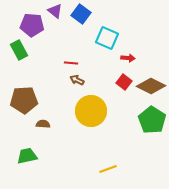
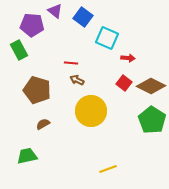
blue square: moved 2 px right, 3 px down
red square: moved 1 px down
brown pentagon: moved 13 px right, 10 px up; rotated 20 degrees clockwise
brown semicircle: rotated 32 degrees counterclockwise
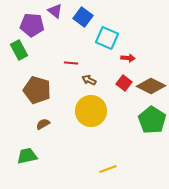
brown arrow: moved 12 px right
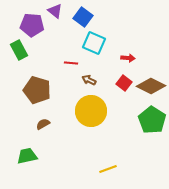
cyan square: moved 13 px left, 5 px down
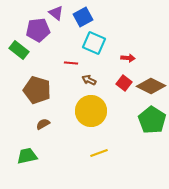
purple triangle: moved 1 px right, 2 px down
blue square: rotated 24 degrees clockwise
purple pentagon: moved 6 px right, 5 px down; rotated 10 degrees counterclockwise
green rectangle: rotated 24 degrees counterclockwise
yellow line: moved 9 px left, 16 px up
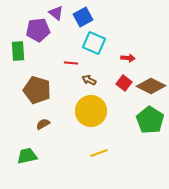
green rectangle: moved 1 px left, 1 px down; rotated 48 degrees clockwise
green pentagon: moved 2 px left
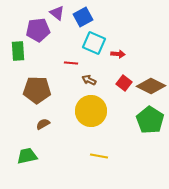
purple triangle: moved 1 px right
red arrow: moved 10 px left, 4 px up
brown pentagon: rotated 16 degrees counterclockwise
yellow line: moved 3 px down; rotated 30 degrees clockwise
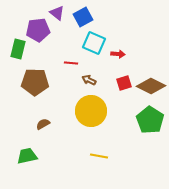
green rectangle: moved 2 px up; rotated 18 degrees clockwise
red square: rotated 35 degrees clockwise
brown pentagon: moved 2 px left, 8 px up
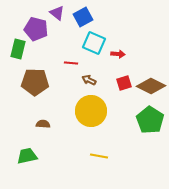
purple pentagon: moved 2 px left, 1 px up; rotated 20 degrees clockwise
brown semicircle: rotated 32 degrees clockwise
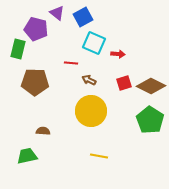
brown semicircle: moved 7 px down
